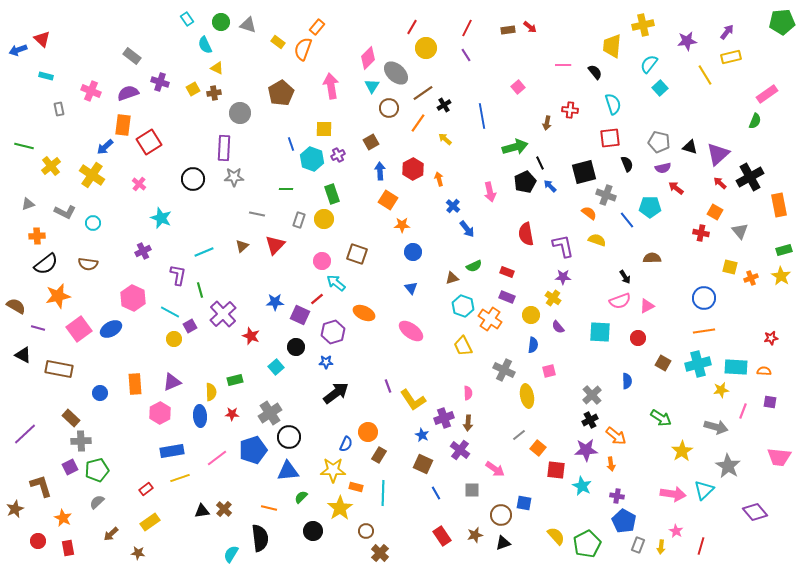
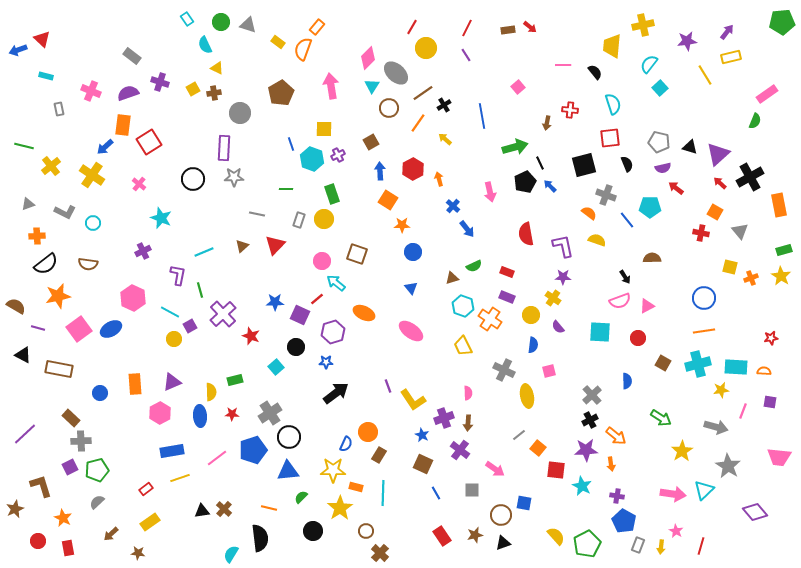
black square at (584, 172): moved 7 px up
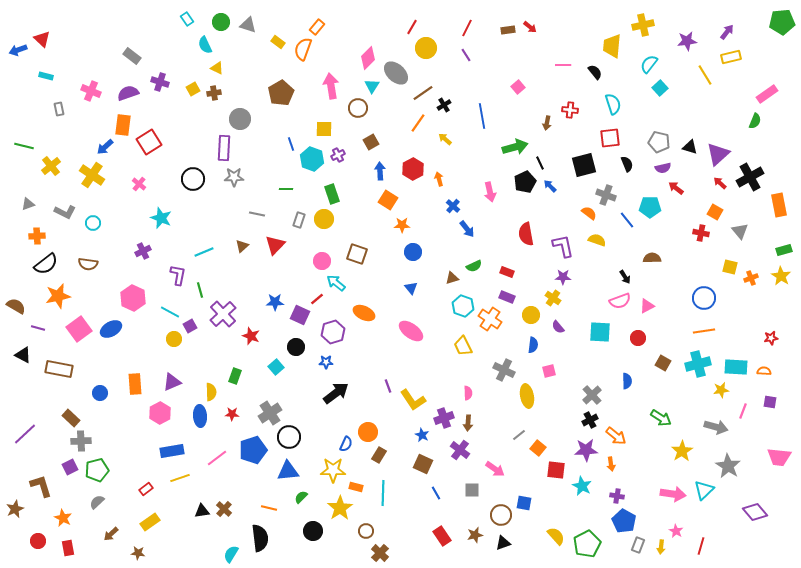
brown circle at (389, 108): moved 31 px left
gray circle at (240, 113): moved 6 px down
green rectangle at (235, 380): moved 4 px up; rotated 56 degrees counterclockwise
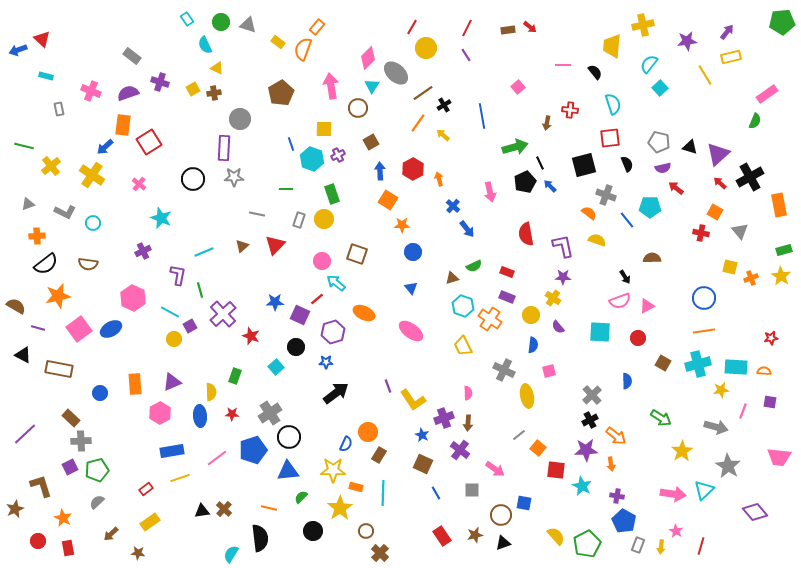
yellow arrow at (445, 139): moved 2 px left, 4 px up
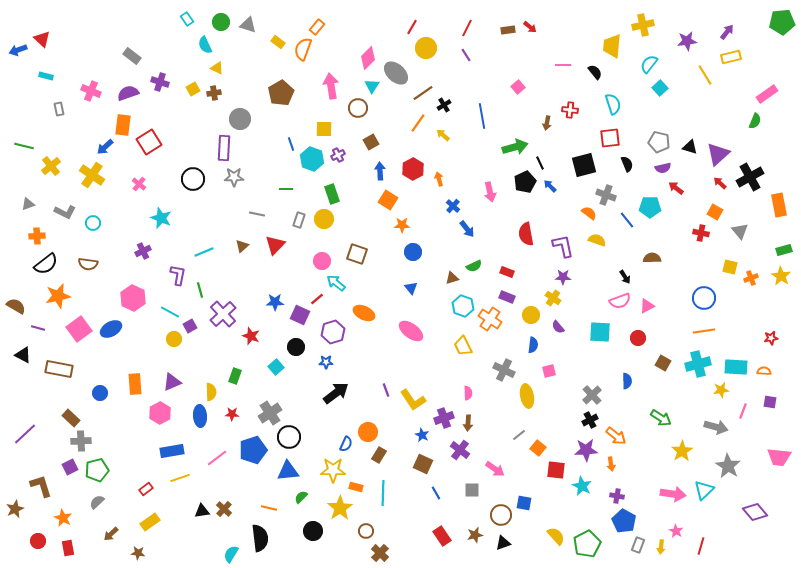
purple line at (388, 386): moved 2 px left, 4 px down
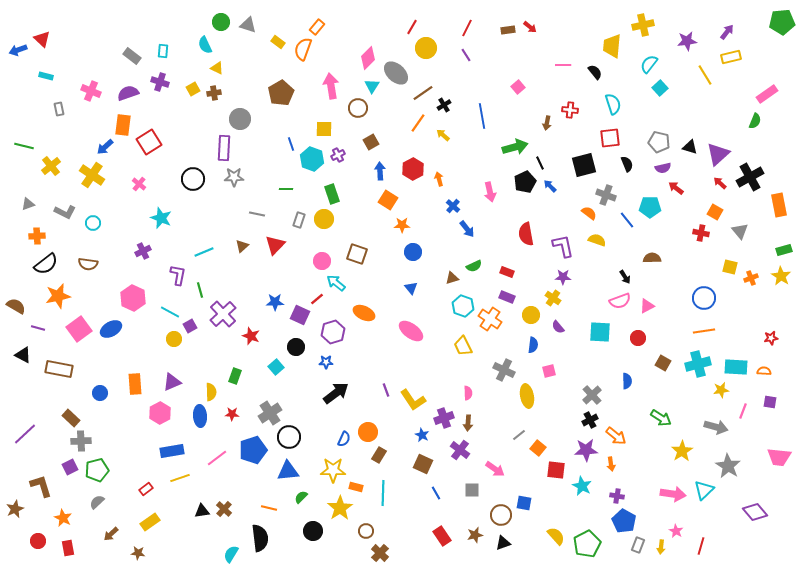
cyan rectangle at (187, 19): moved 24 px left, 32 px down; rotated 40 degrees clockwise
blue semicircle at (346, 444): moved 2 px left, 5 px up
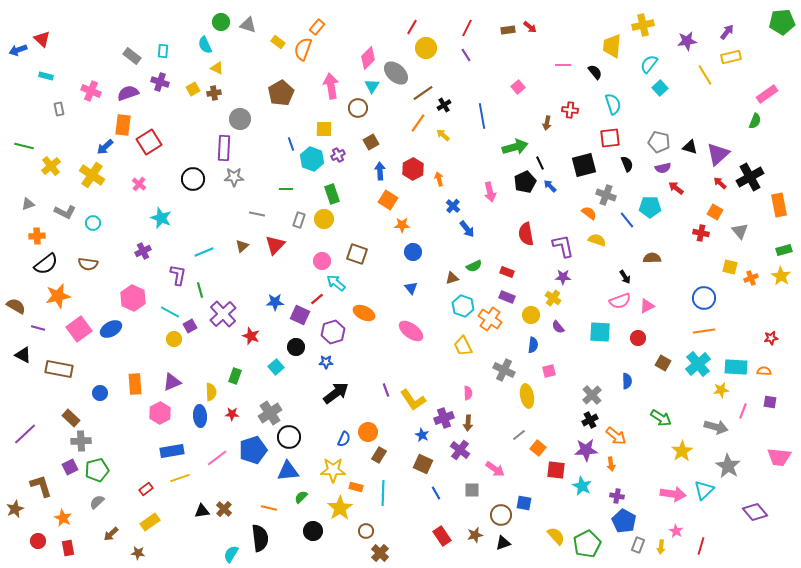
cyan cross at (698, 364): rotated 25 degrees counterclockwise
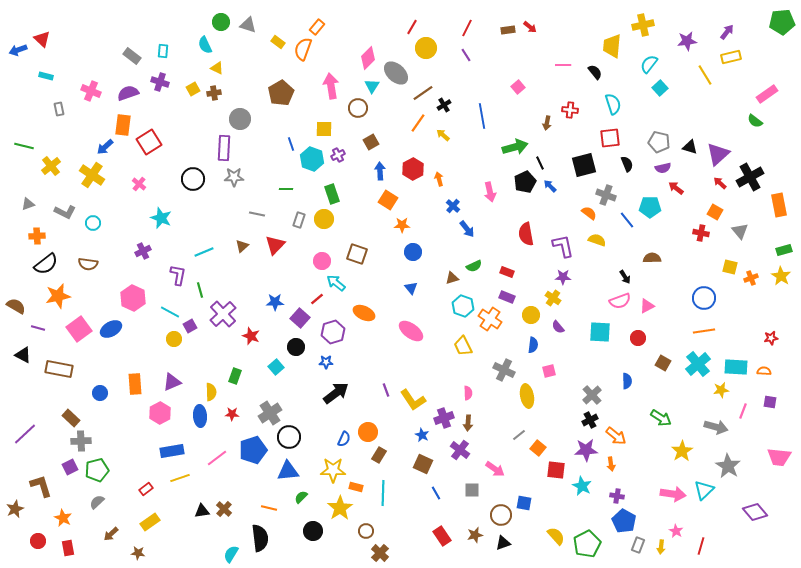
green semicircle at (755, 121): rotated 105 degrees clockwise
purple square at (300, 315): moved 3 px down; rotated 18 degrees clockwise
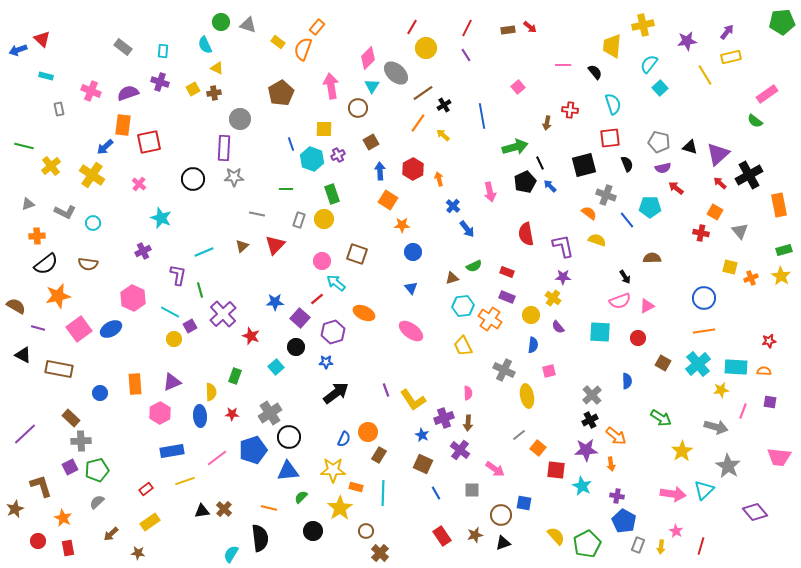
gray rectangle at (132, 56): moved 9 px left, 9 px up
red square at (149, 142): rotated 20 degrees clockwise
black cross at (750, 177): moved 1 px left, 2 px up
cyan hexagon at (463, 306): rotated 25 degrees counterclockwise
red star at (771, 338): moved 2 px left, 3 px down
yellow line at (180, 478): moved 5 px right, 3 px down
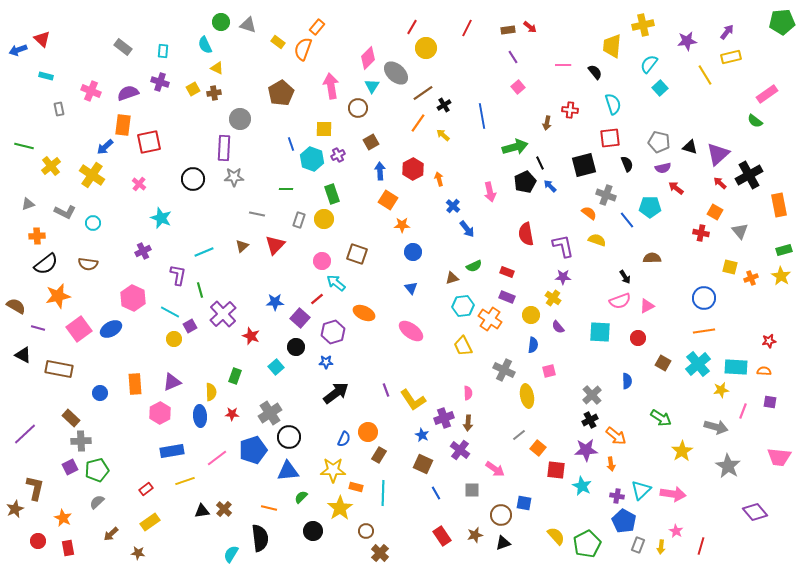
purple line at (466, 55): moved 47 px right, 2 px down
brown L-shape at (41, 486): moved 6 px left, 2 px down; rotated 30 degrees clockwise
cyan triangle at (704, 490): moved 63 px left
